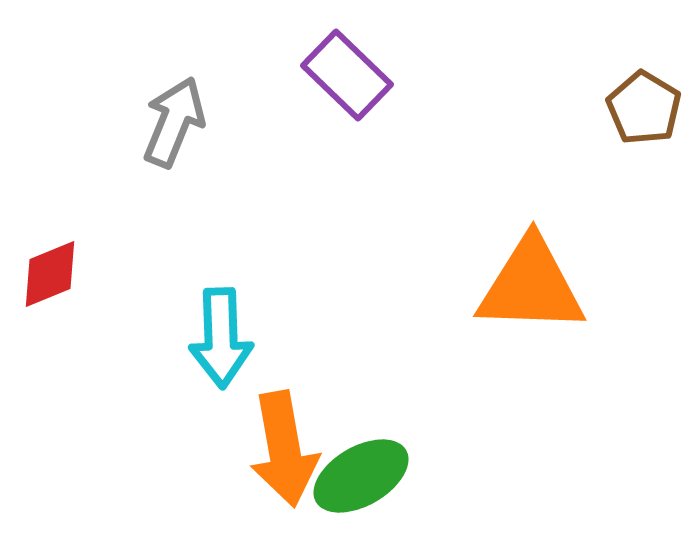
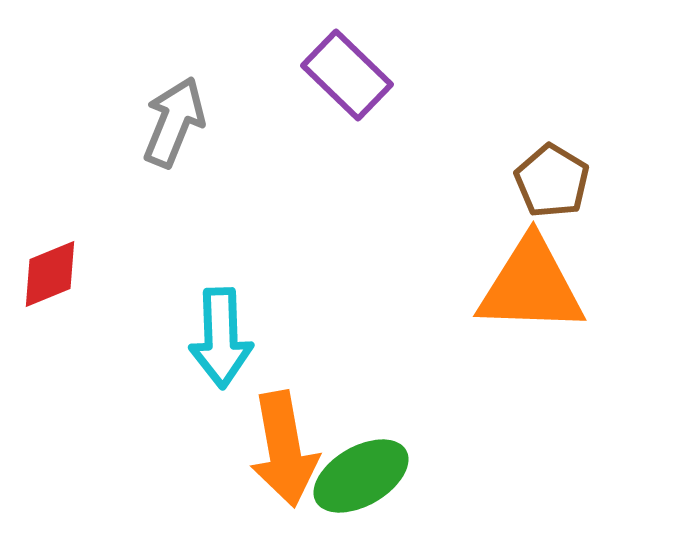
brown pentagon: moved 92 px left, 73 px down
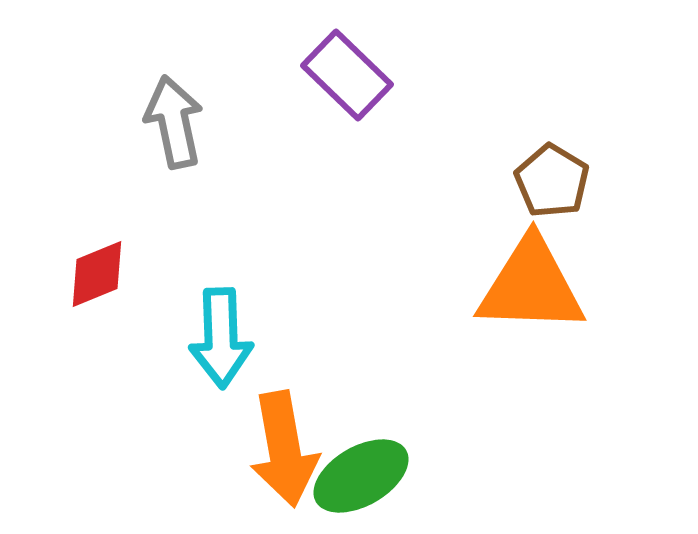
gray arrow: rotated 34 degrees counterclockwise
red diamond: moved 47 px right
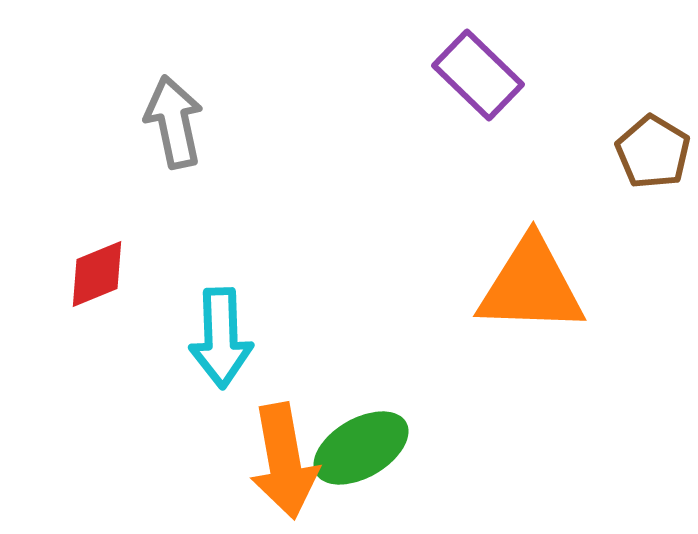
purple rectangle: moved 131 px right
brown pentagon: moved 101 px right, 29 px up
orange arrow: moved 12 px down
green ellipse: moved 28 px up
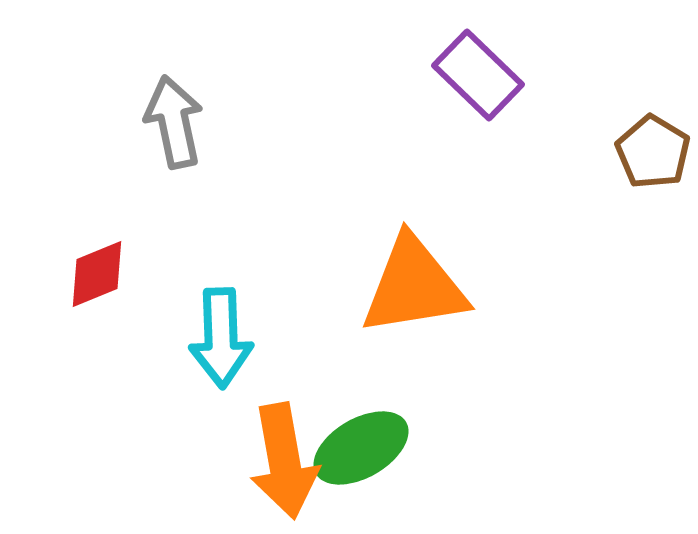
orange triangle: moved 117 px left; rotated 11 degrees counterclockwise
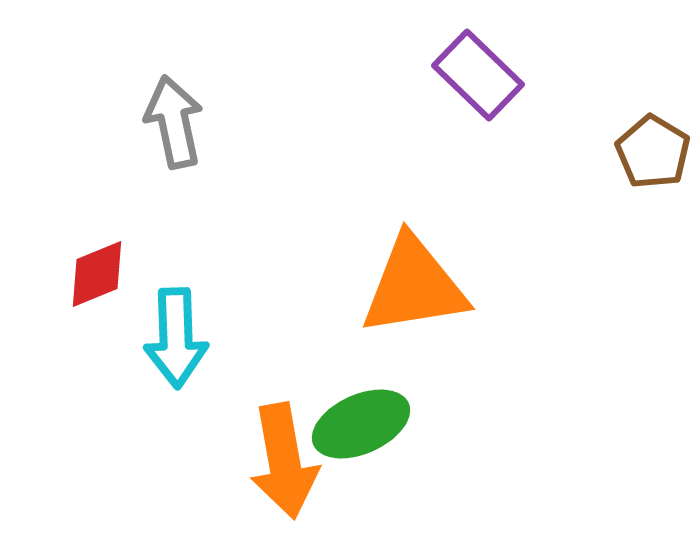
cyan arrow: moved 45 px left
green ellipse: moved 24 px up; rotated 6 degrees clockwise
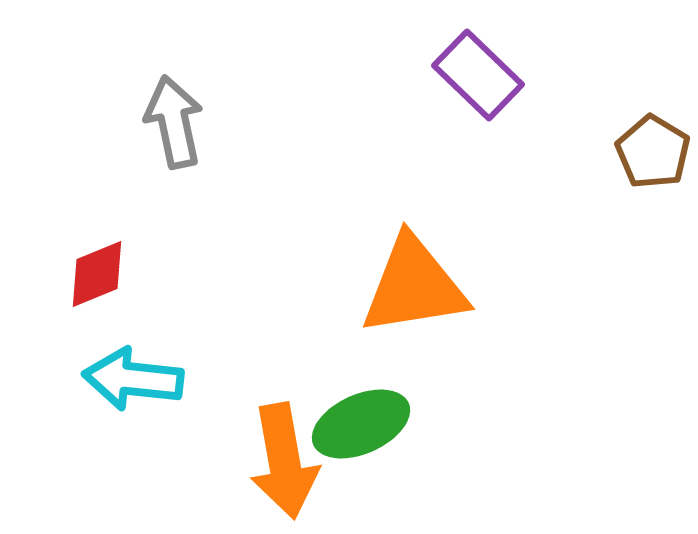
cyan arrow: moved 43 px left, 41 px down; rotated 98 degrees clockwise
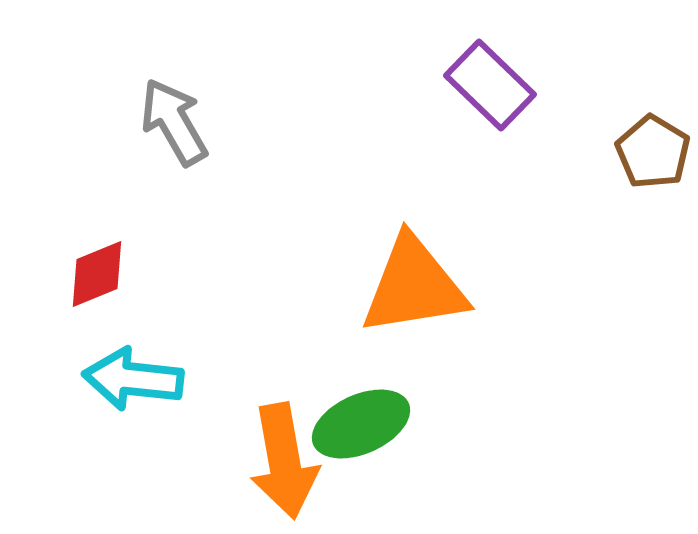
purple rectangle: moved 12 px right, 10 px down
gray arrow: rotated 18 degrees counterclockwise
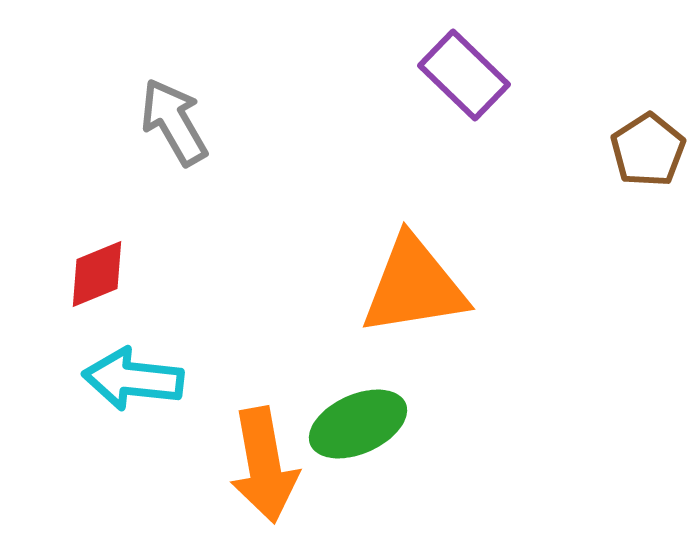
purple rectangle: moved 26 px left, 10 px up
brown pentagon: moved 5 px left, 2 px up; rotated 8 degrees clockwise
green ellipse: moved 3 px left
orange arrow: moved 20 px left, 4 px down
